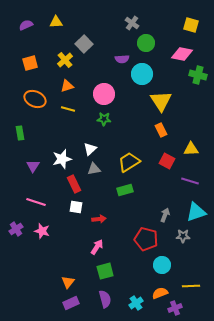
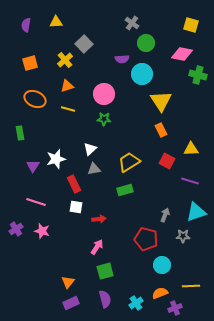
purple semicircle at (26, 25): rotated 56 degrees counterclockwise
white star at (62, 159): moved 6 px left
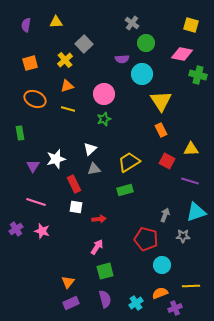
green star at (104, 119): rotated 24 degrees counterclockwise
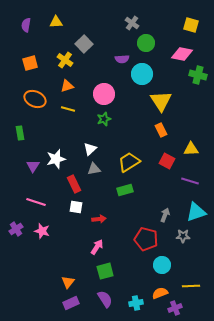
yellow cross at (65, 60): rotated 14 degrees counterclockwise
purple semicircle at (105, 299): rotated 18 degrees counterclockwise
cyan cross at (136, 303): rotated 24 degrees clockwise
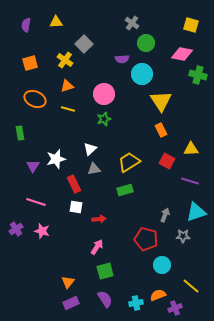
yellow line at (191, 286): rotated 42 degrees clockwise
orange semicircle at (160, 293): moved 2 px left, 2 px down
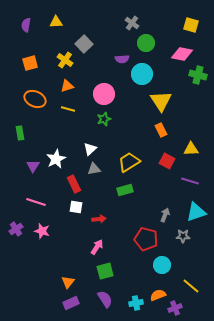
white star at (56, 159): rotated 12 degrees counterclockwise
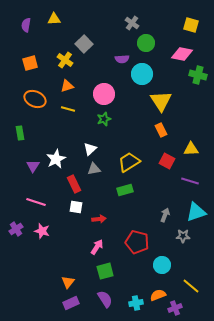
yellow triangle at (56, 22): moved 2 px left, 3 px up
red pentagon at (146, 239): moved 9 px left, 3 px down
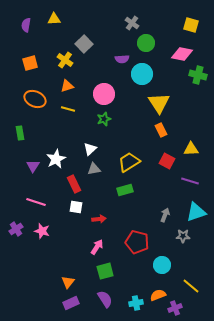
yellow triangle at (161, 101): moved 2 px left, 2 px down
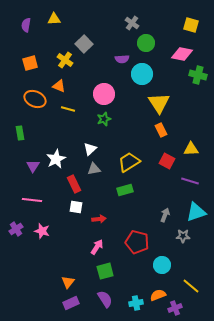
orange triangle at (67, 86): moved 8 px left; rotated 40 degrees clockwise
pink line at (36, 202): moved 4 px left, 2 px up; rotated 12 degrees counterclockwise
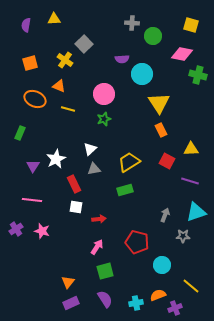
gray cross at (132, 23): rotated 32 degrees counterclockwise
green circle at (146, 43): moved 7 px right, 7 px up
green rectangle at (20, 133): rotated 32 degrees clockwise
